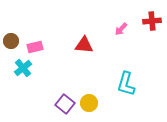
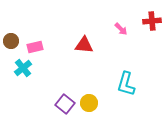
pink arrow: rotated 88 degrees counterclockwise
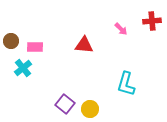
pink rectangle: rotated 14 degrees clockwise
yellow circle: moved 1 px right, 6 px down
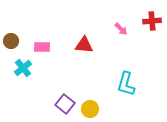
pink rectangle: moved 7 px right
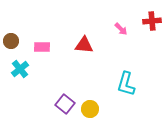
cyan cross: moved 3 px left, 1 px down
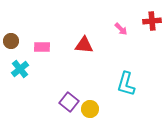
purple square: moved 4 px right, 2 px up
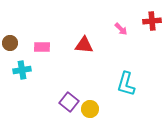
brown circle: moved 1 px left, 2 px down
cyan cross: moved 2 px right, 1 px down; rotated 30 degrees clockwise
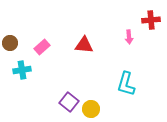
red cross: moved 1 px left, 1 px up
pink arrow: moved 8 px right, 8 px down; rotated 40 degrees clockwise
pink rectangle: rotated 42 degrees counterclockwise
yellow circle: moved 1 px right
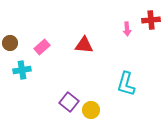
pink arrow: moved 2 px left, 8 px up
yellow circle: moved 1 px down
